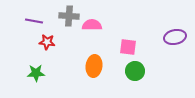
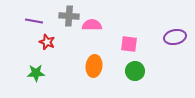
red star: rotated 14 degrees clockwise
pink square: moved 1 px right, 3 px up
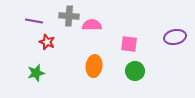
green star: rotated 12 degrees counterclockwise
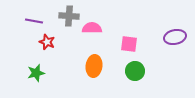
pink semicircle: moved 3 px down
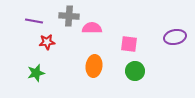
red star: rotated 28 degrees counterclockwise
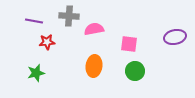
pink semicircle: moved 2 px right, 1 px down; rotated 12 degrees counterclockwise
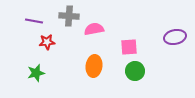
pink square: moved 3 px down; rotated 12 degrees counterclockwise
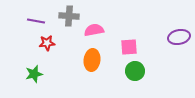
purple line: moved 2 px right
pink semicircle: moved 1 px down
purple ellipse: moved 4 px right
red star: moved 1 px down
orange ellipse: moved 2 px left, 6 px up
green star: moved 2 px left, 1 px down
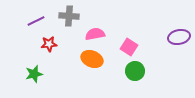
purple line: rotated 36 degrees counterclockwise
pink semicircle: moved 1 px right, 4 px down
red star: moved 2 px right, 1 px down
pink square: rotated 36 degrees clockwise
orange ellipse: moved 1 px up; rotated 75 degrees counterclockwise
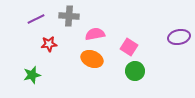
purple line: moved 2 px up
green star: moved 2 px left, 1 px down
